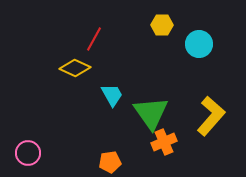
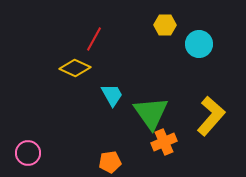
yellow hexagon: moved 3 px right
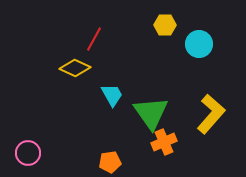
yellow L-shape: moved 2 px up
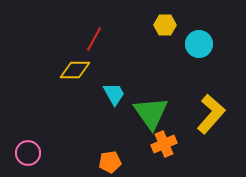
yellow diamond: moved 2 px down; rotated 24 degrees counterclockwise
cyan trapezoid: moved 2 px right, 1 px up
orange cross: moved 2 px down
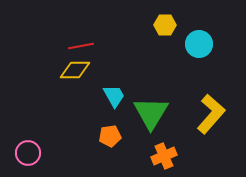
red line: moved 13 px left, 7 px down; rotated 50 degrees clockwise
cyan trapezoid: moved 2 px down
green triangle: rotated 6 degrees clockwise
orange cross: moved 12 px down
orange pentagon: moved 26 px up
